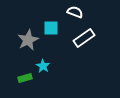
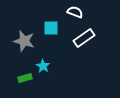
gray star: moved 4 px left, 1 px down; rotated 30 degrees counterclockwise
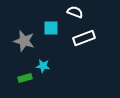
white rectangle: rotated 15 degrees clockwise
cyan star: rotated 24 degrees counterclockwise
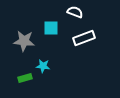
gray star: rotated 10 degrees counterclockwise
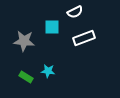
white semicircle: rotated 133 degrees clockwise
cyan square: moved 1 px right, 1 px up
cyan star: moved 5 px right, 5 px down
green rectangle: moved 1 px right, 1 px up; rotated 48 degrees clockwise
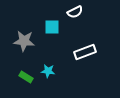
white rectangle: moved 1 px right, 14 px down
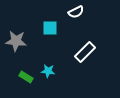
white semicircle: moved 1 px right
cyan square: moved 2 px left, 1 px down
gray star: moved 8 px left
white rectangle: rotated 25 degrees counterclockwise
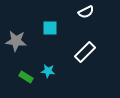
white semicircle: moved 10 px right
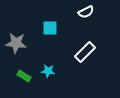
gray star: moved 2 px down
green rectangle: moved 2 px left, 1 px up
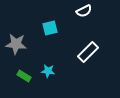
white semicircle: moved 2 px left, 1 px up
cyan square: rotated 14 degrees counterclockwise
gray star: moved 1 px down
white rectangle: moved 3 px right
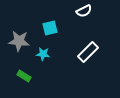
gray star: moved 3 px right, 3 px up
cyan star: moved 5 px left, 17 px up
